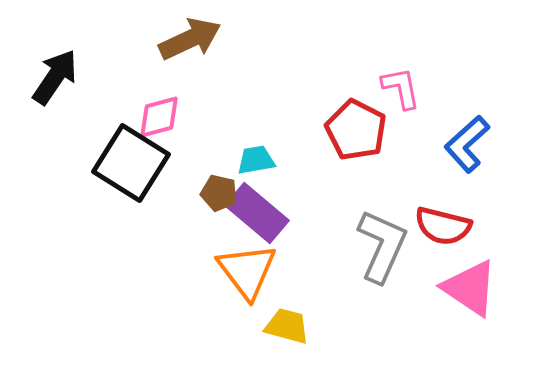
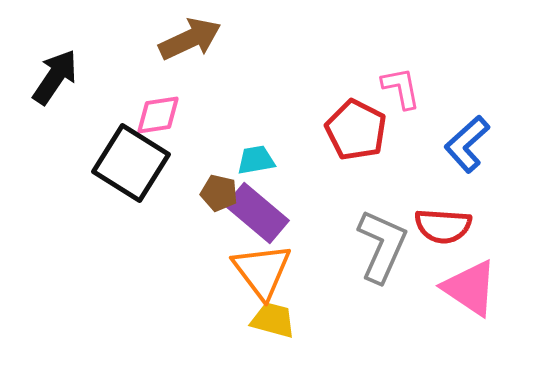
pink diamond: moved 1 px left, 2 px up; rotated 6 degrees clockwise
red semicircle: rotated 10 degrees counterclockwise
orange triangle: moved 15 px right
yellow trapezoid: moved 14 px left, 6 px up
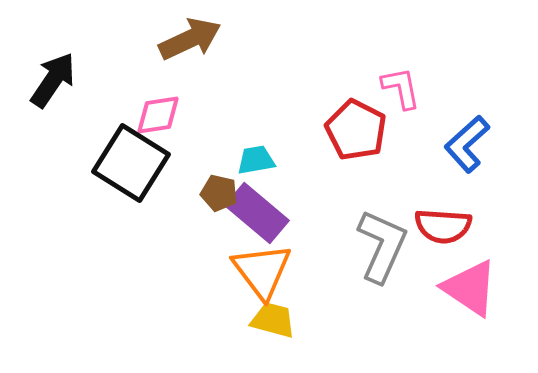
black arrow: moved 2 px left, 3 px down
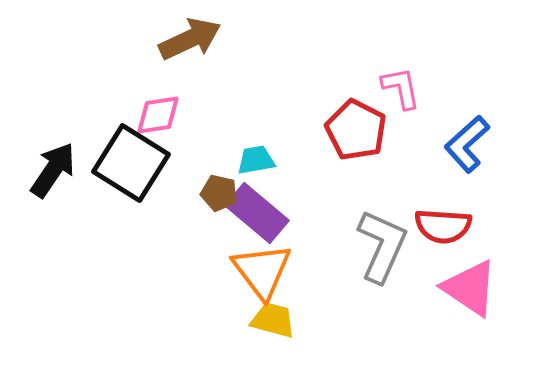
black arrow: moved 90 px down
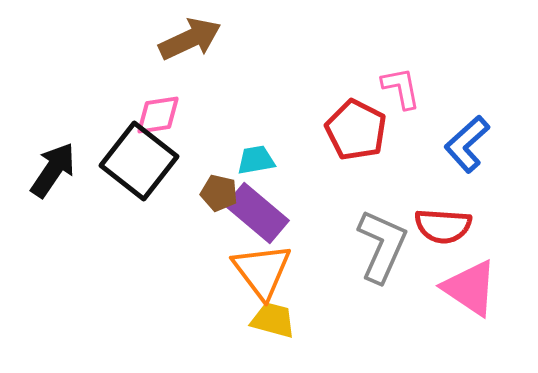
black square: moved 8 px right, 2 px up; rotated 6 degrees clockwise
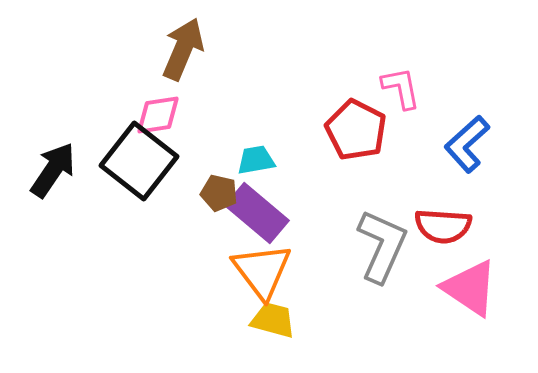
brown arrow: moved 7 px left, 10 px down; rotated 42 degrees counterclockwise
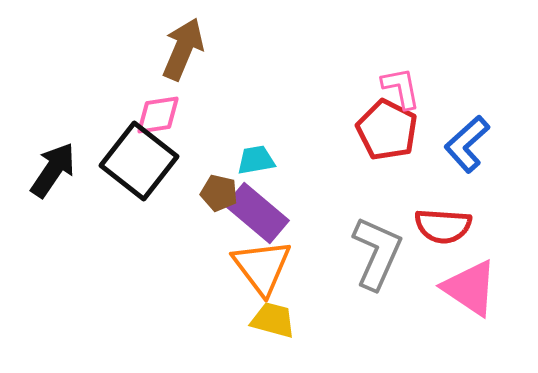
red pentagon: moved 31 px right
gray L-shape: moved 5 px left, 7 px down
orange triangle: moved 4 px up
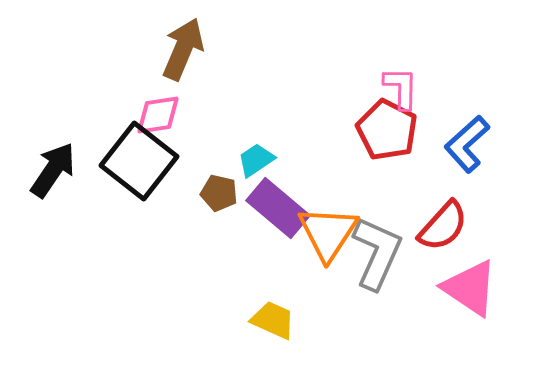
pink L-shape: rotated 12 degrees clockwise
cyan trapezoid: rotated 24 degrees counterclockwise
purple rectangle: moved 21 px right, 5 px up
red semicircle: rotated 52 degrees counterclockwise
orange triangle: moved 66 px right, 34 px up; rotated 10 degrees clockwise
yellow trapezoid: rotated 9 degrees clockwise
